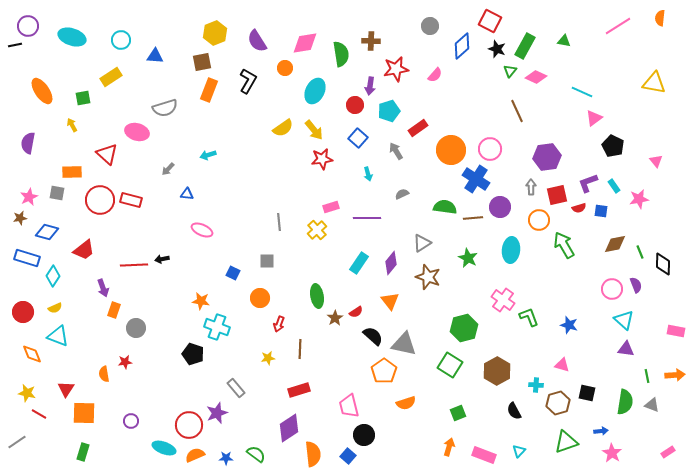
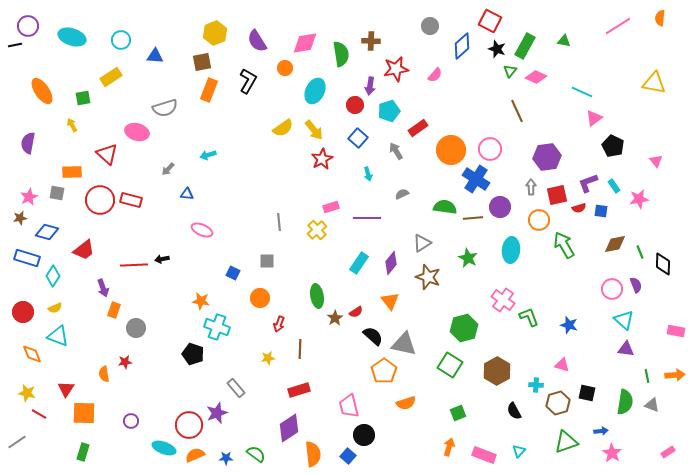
red star at (322, 159): rotated 20 degrees counterclockwise
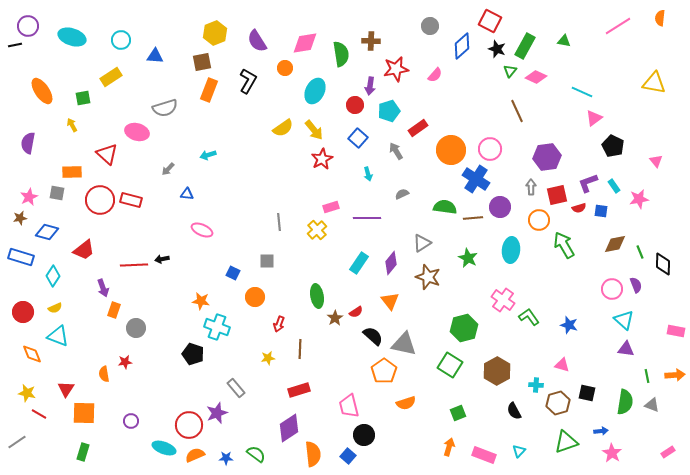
blue rectangle at (27, 258): moved 6 px left, 1 px up
orange circle at (260, 298): moved 5 px left, 1 px up
green L-shape at (529, 317): rotated 15 degrees counterclockwise
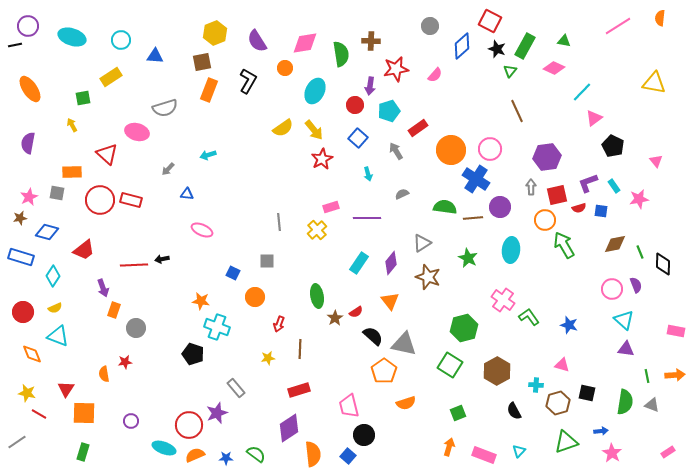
pink diamond at (536, 77): moved 18 px right, 9 px up
orange ellipse at (42, 91): moved 12 px left, 2 px up
cyan line at (582, 92): rotated 70 degrees counterclockwise
orange circle at (539, 220): moved 6 px right
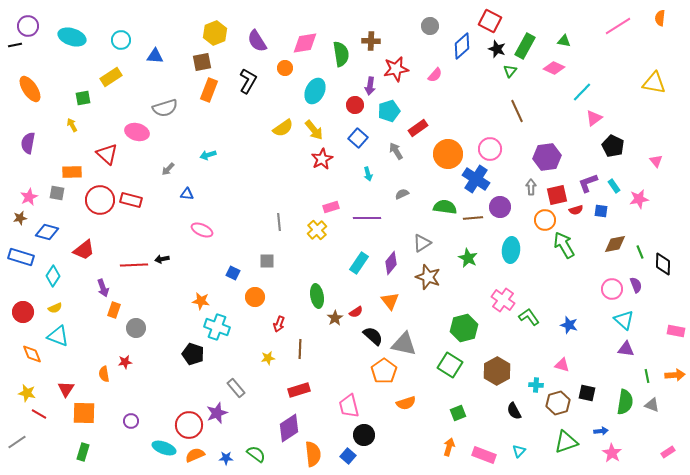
orange circle at (451, 150): moved 3 px left, 4 px down
red semicircle at (579, 208): moved 3 px left, 2 px down
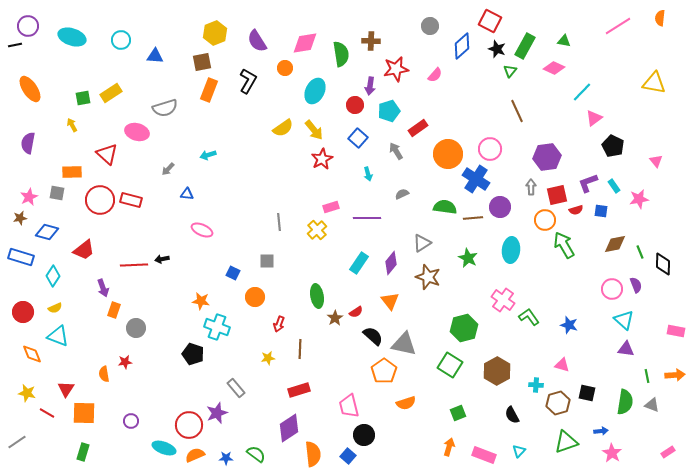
yellow rectangle at (111, 77): moved 16 px down
black semicircle at (514, 411): moved 2 px left, 4 px down
red line at (39, 414): moved 8 px right, 1 px up
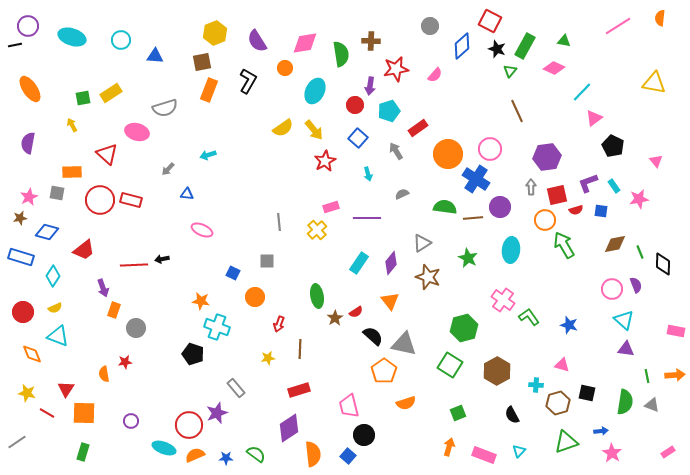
red star at (322, 159): moved 3 px right, 2 px down
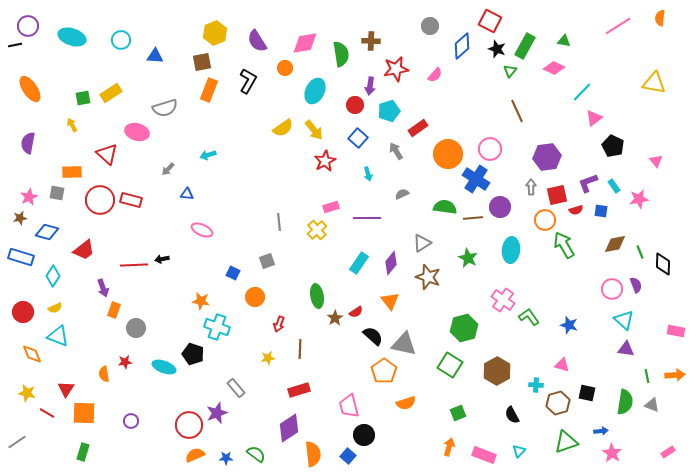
gray square at (267, 261): rotated 21 degrees counterclockwise
cyan ellipse at (164, 448): moved 81 px up
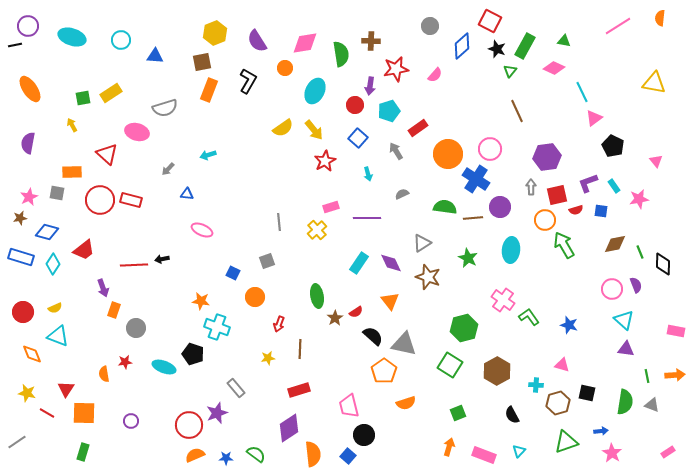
cyan line at (582, 92): rotated 70 degrees counterclockwise
purple diamond at (391, 263): rotated 65 degrees counterclockwise
cyan diamond at (53, 276): moved 12 px up
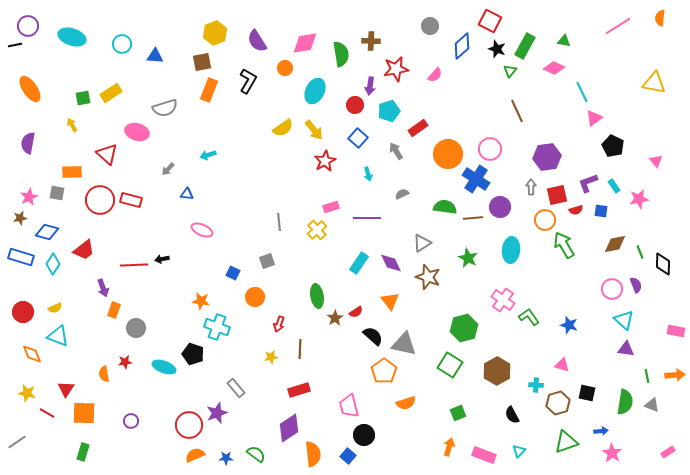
cyan circle at (121, 40): moved 1 px right, 4 px down
yellow star at (268, 358): moved 3 px right, 1 px up
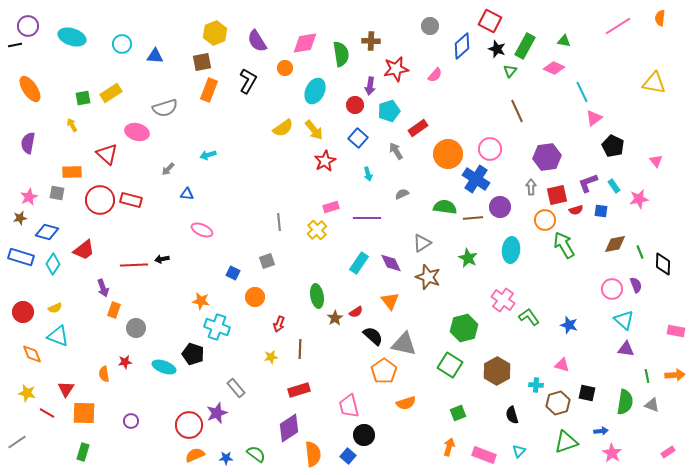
black semicircle at (512, 415): rotated 12 degrees clockwise
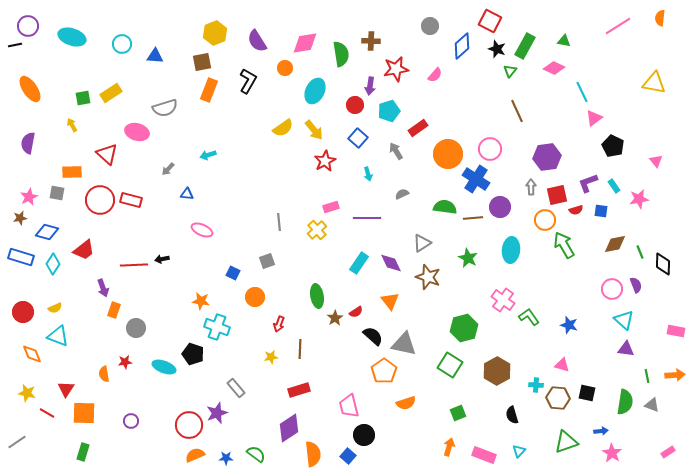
brown hexagon at (558, 403): moved 5 px up; rotated 20 degrees clockwise
